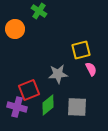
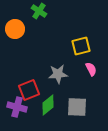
yellow square: moved 4 px up
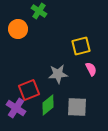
orange circle: moved 3 px right
purple cross: moved 1 px left, 1 px down; rotated 18 degrees clockwise
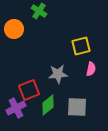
orange circle: moved 4 px left
pink semicircle: rotated 40 degrees clockwise
purple cross: rotated 30 degrees clockwise
